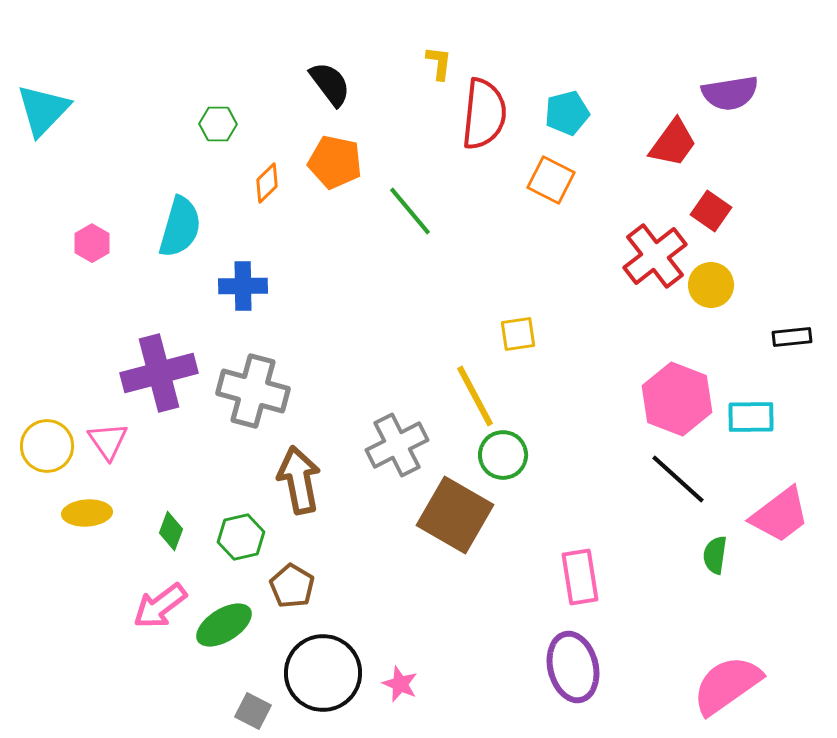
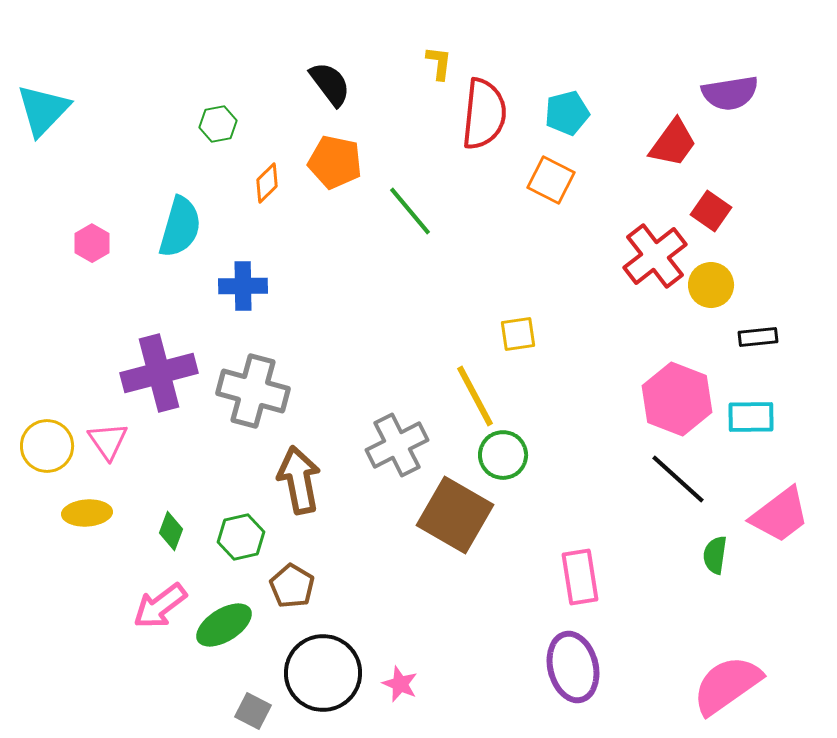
green hexagon at (218, 124): rotated 12 degrees counterclockwise
black rectangle at (792, 337): moved 34 px left
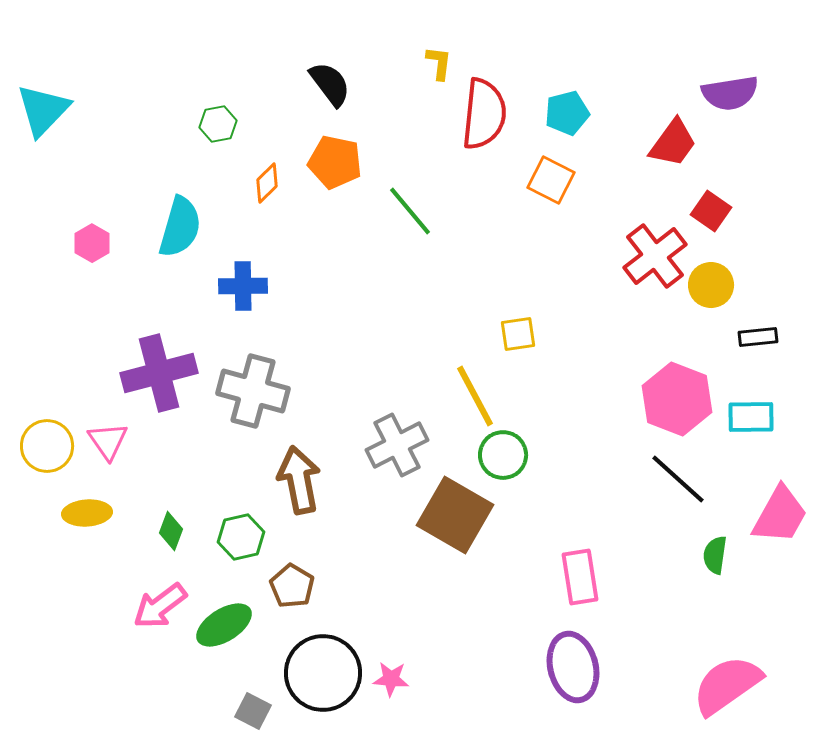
pink trapezoid at (780, 515): rotated 24 degrees counterclockwise
pink star at (400, 684): moved 9 px left, 5 px up; rotated 18 degrees counterclockwise
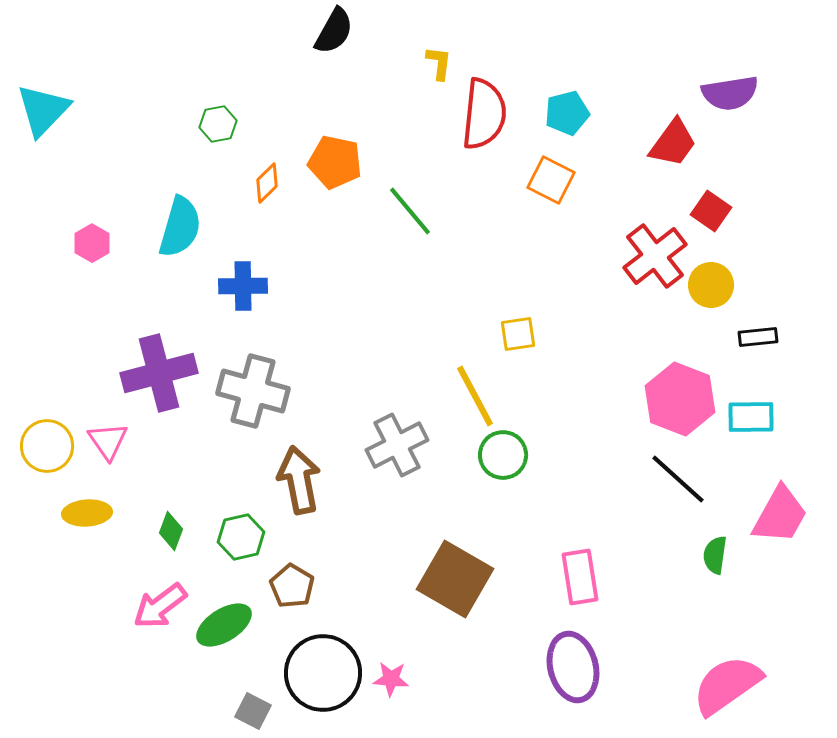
black semicircle at (330, 84): moved 4 px right, 53 px up; rotated 66 degrees clockwise
pink hexagon at (677, 399): moved 3 px right
brown square at (455, 515): moved 64 px down
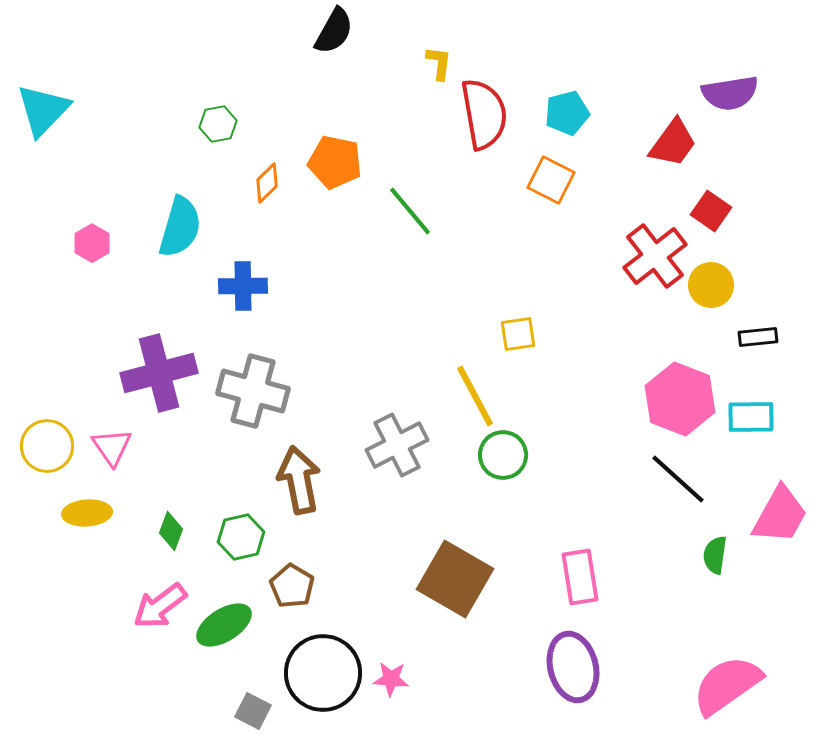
red semicircle at (484, 114): rotated 16 degrees counterclockwise
pink triangle at (108, 441): moved 4 px right, 6 px down
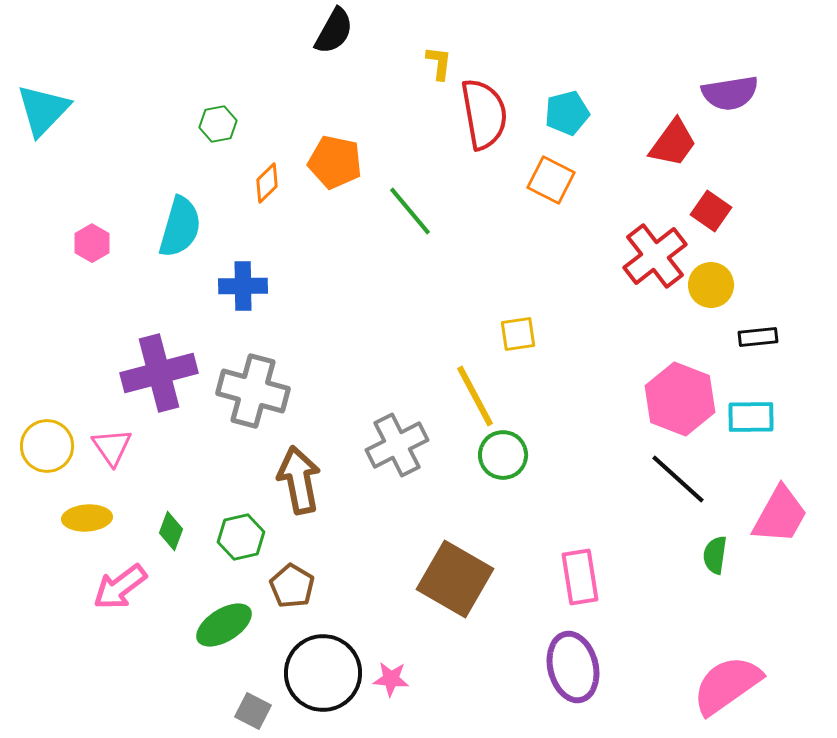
yellow ellipse at (87, 513): moved 5 px down
pink arrow at (160, 606): moved 40 px left, 19 px up
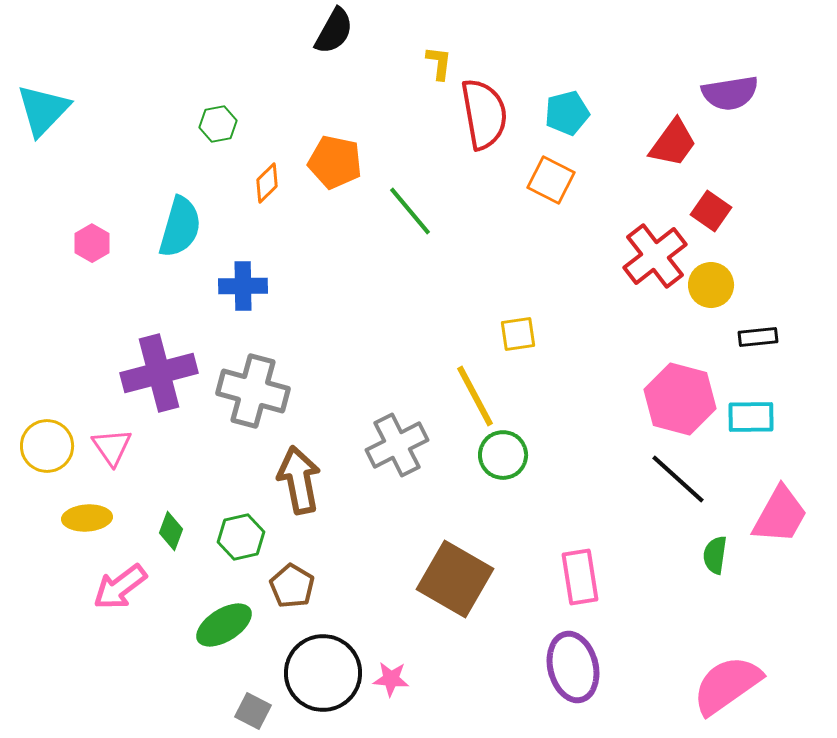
pink hexagon at (680, 399): rotated 6 degrees counterclockwise
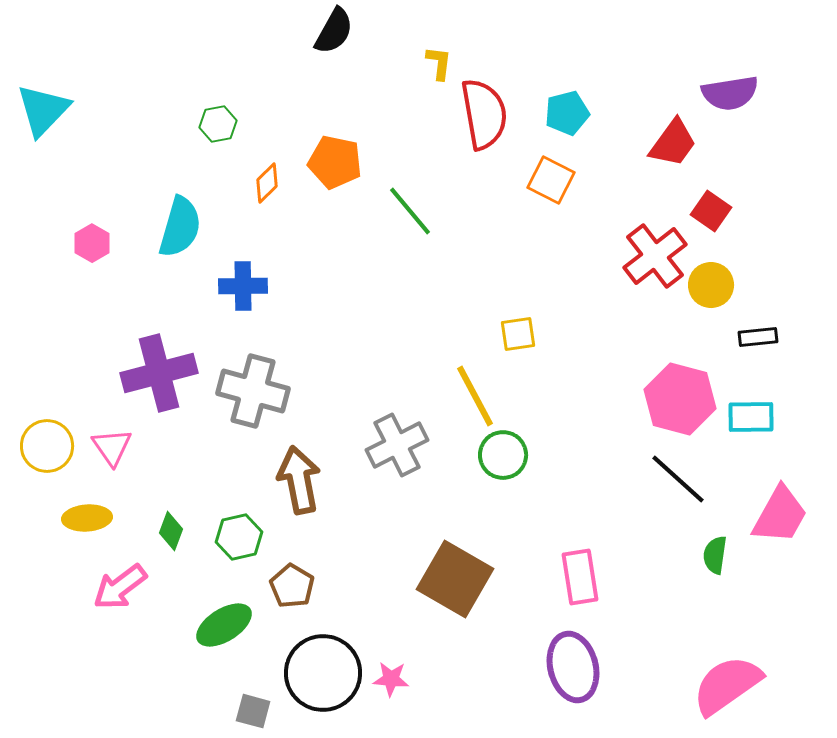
green hexagon at (241, 537): moved 2 px left
gray square at (253, 711): rotated 12 degrees counterclockwise
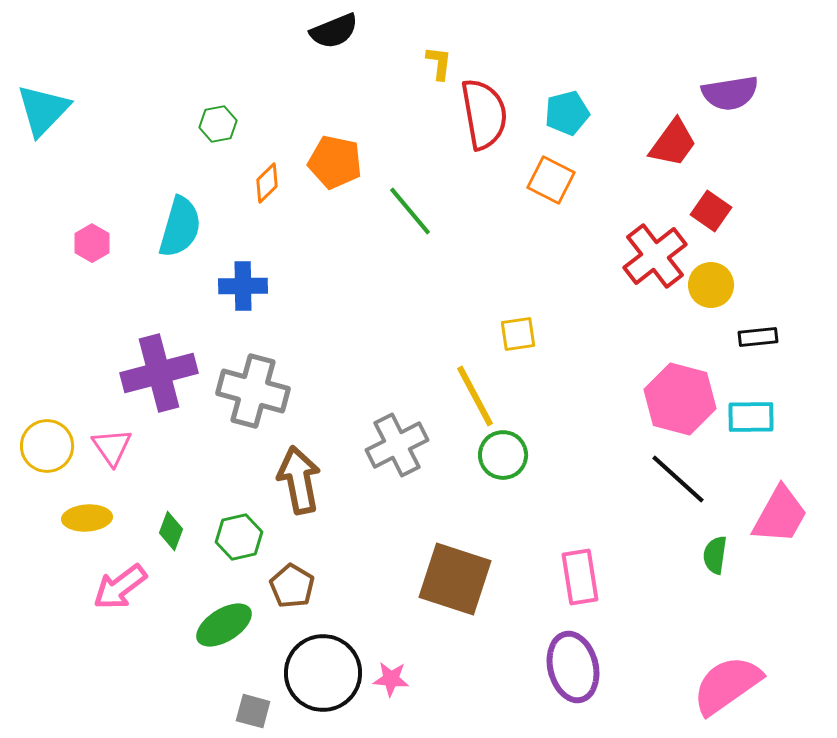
black semicircle at (334, 31): rotated 39 degrees clockwise
brown square at (455, 579): rotated 12 degrees counterclockwise
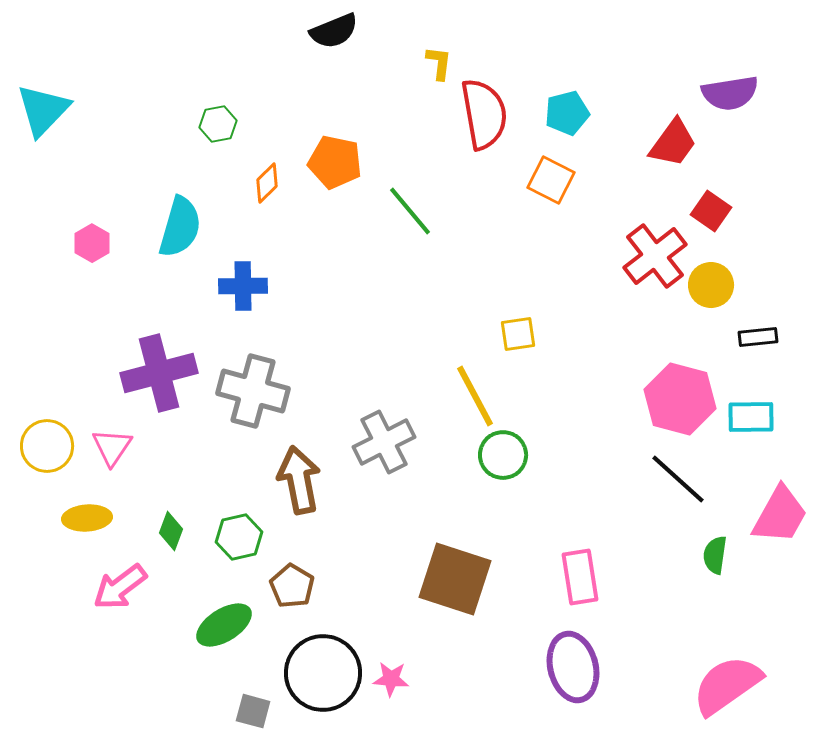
gray cross at (397, 445): moved 13 px left, 3 px up
pink triangle at (112, 447): rotated 9 degrees clockwise
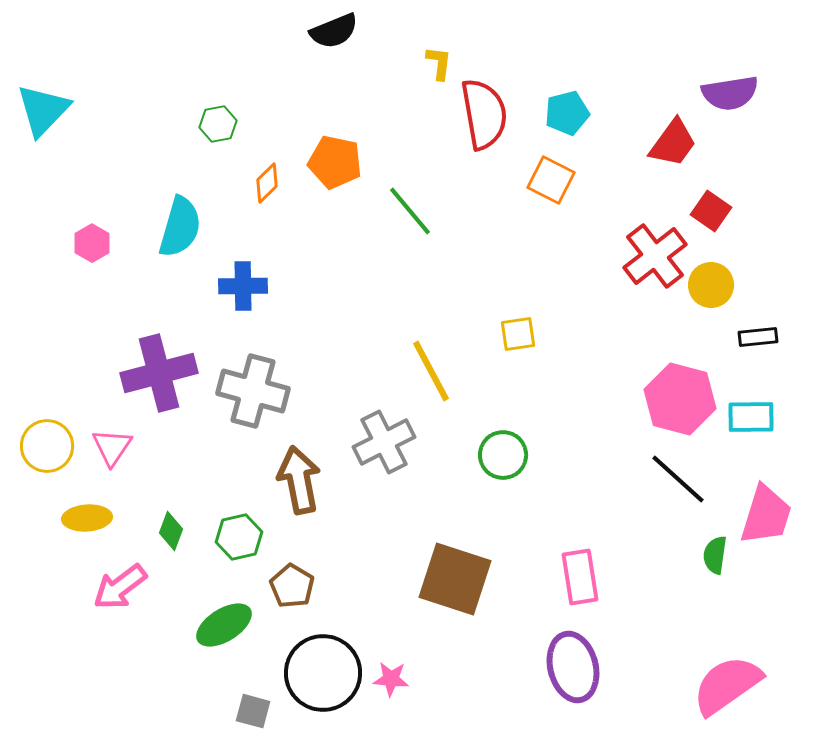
yellow line at (475, 396): moved 44 px left, 25 px up
pink trapezoid at (780, 515): moved 14 px left; rotated 12 degrees counterclockwise
